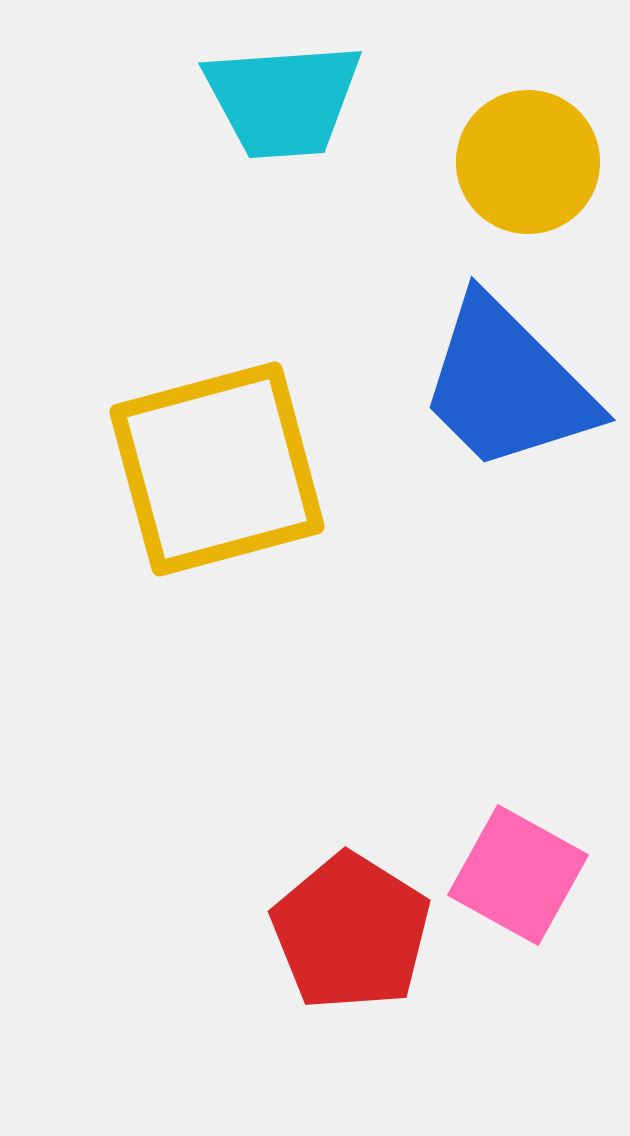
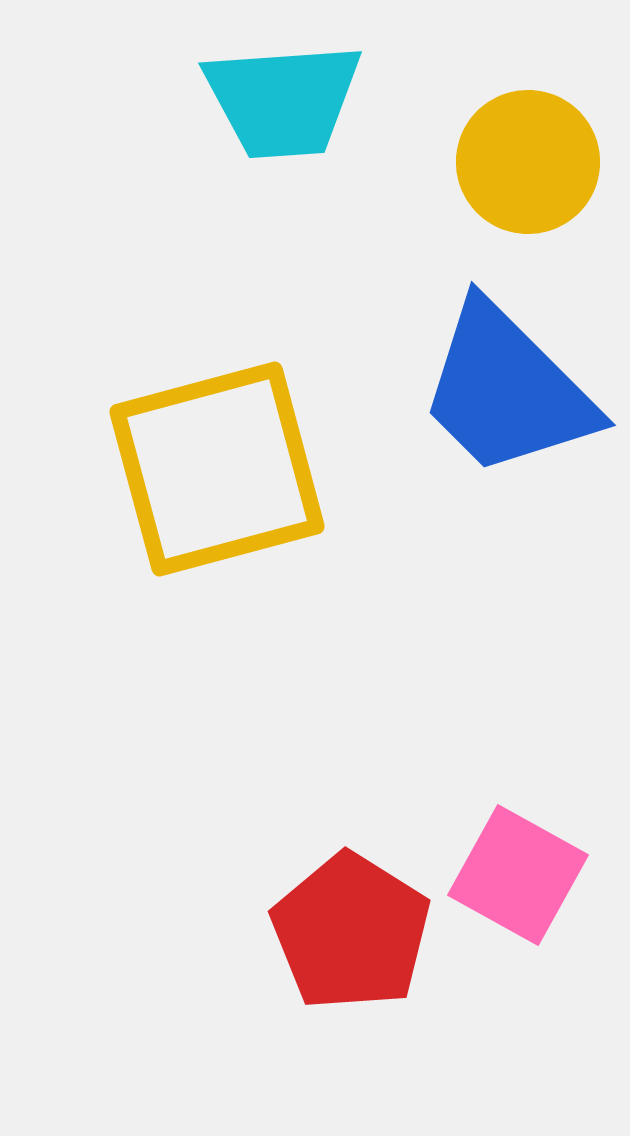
blue trapezoid: moved 5 px down
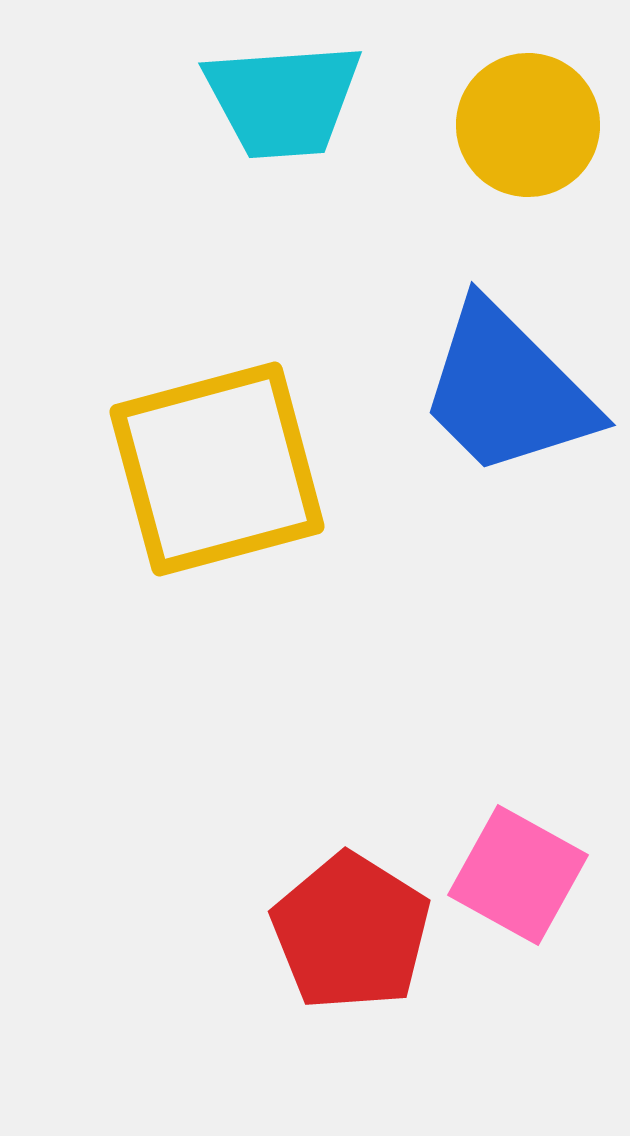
yellow circle: moved 37 px up
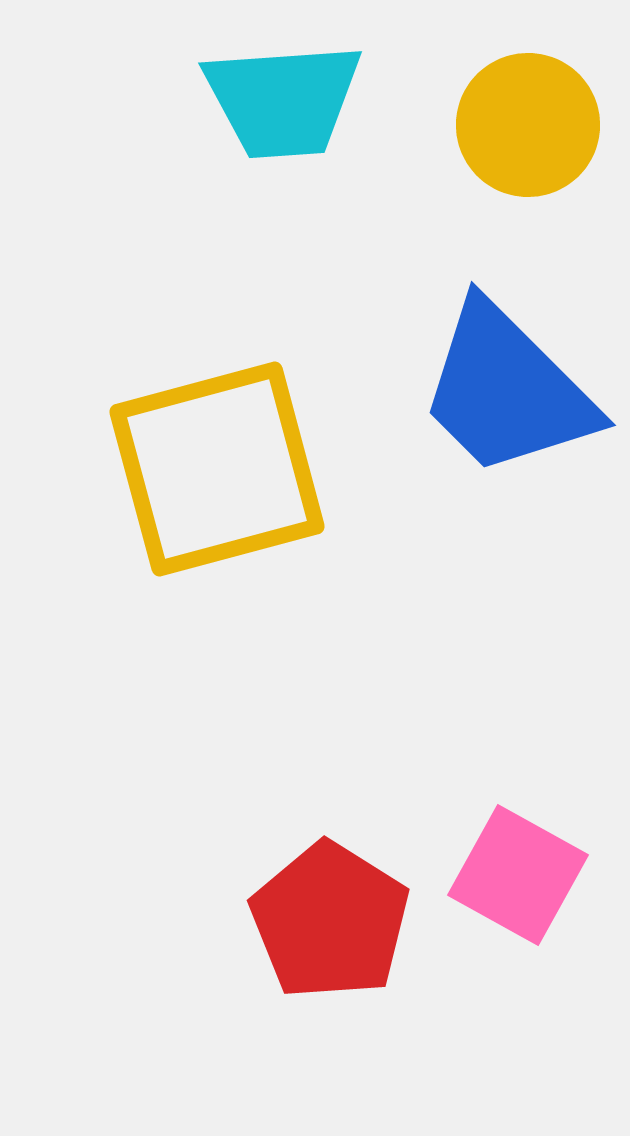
red pentagon: moved 21 px left, 11 px up
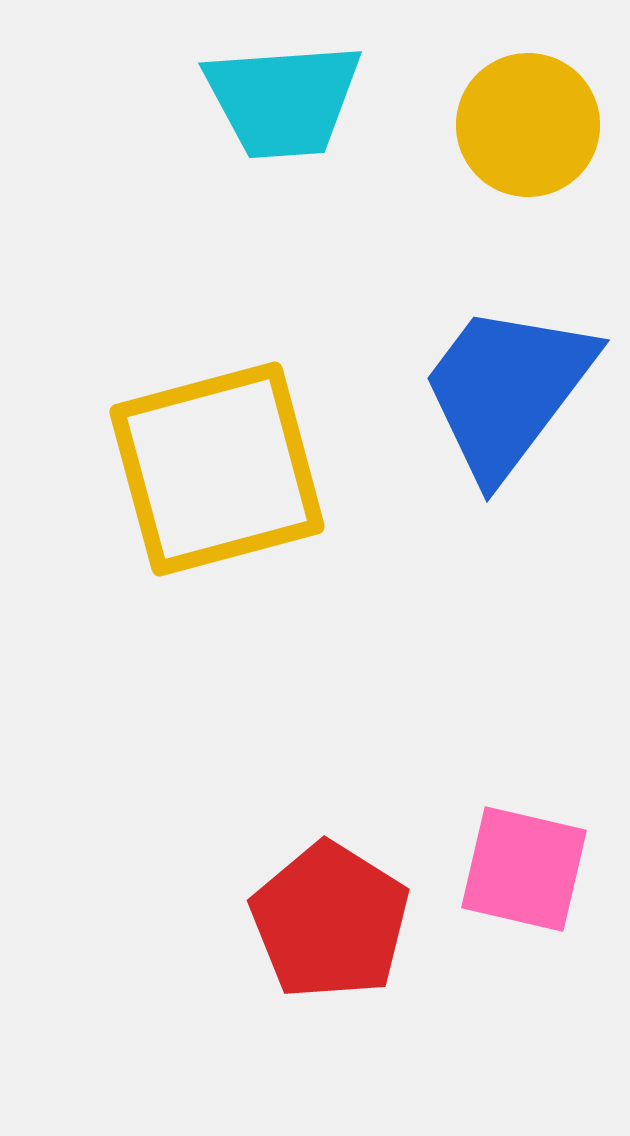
blue trapezoid: rotated 82 degrees clockwise
pink square: moved 6 px right, 6 px up; rotated 16 degrees counterclockwise
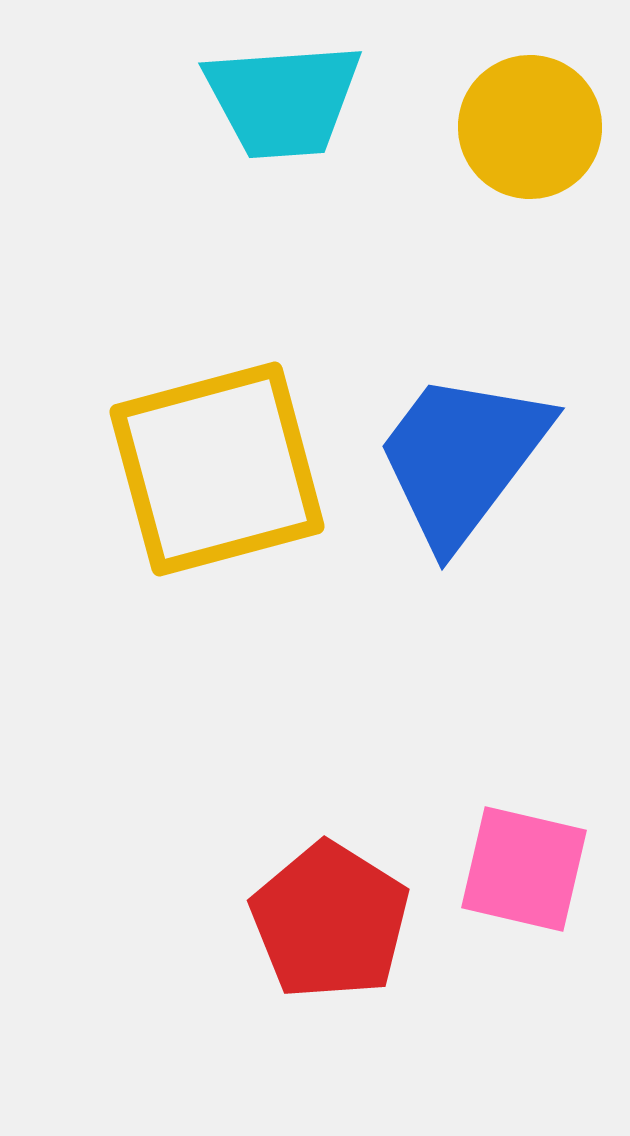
yellow circle: moved 2 px right, 2 px down
blue trapezoid: moved 45 px left, 68 px down
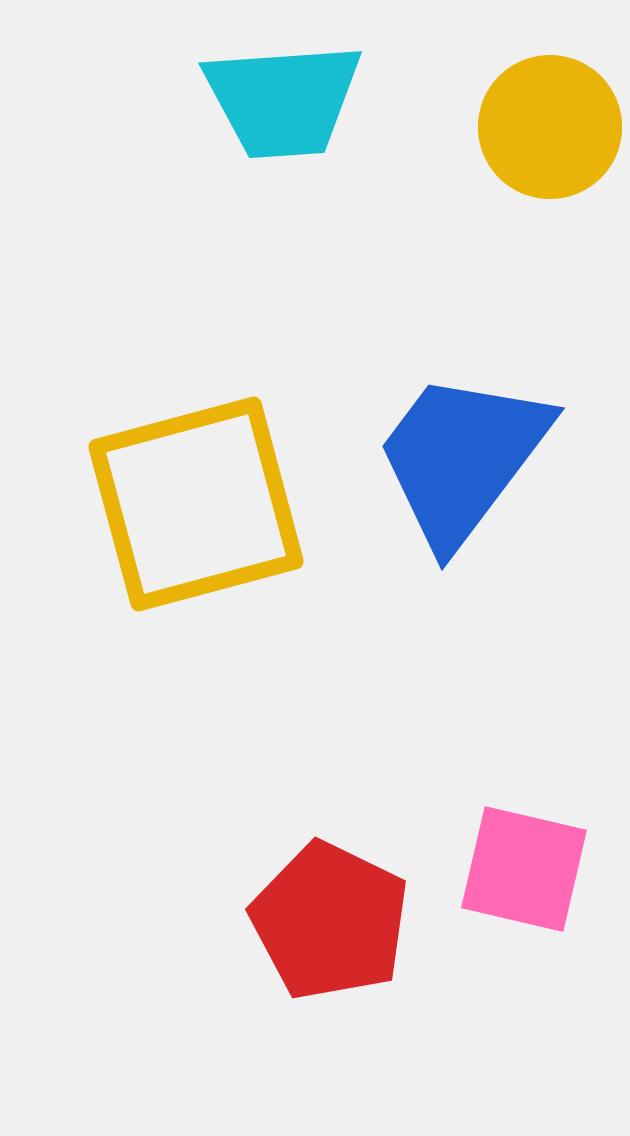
yellow circle: moved 20 px right
yellow square: moved 21 px left, 35 px down
red pentagon: rotated 6 degrees counterclockwise
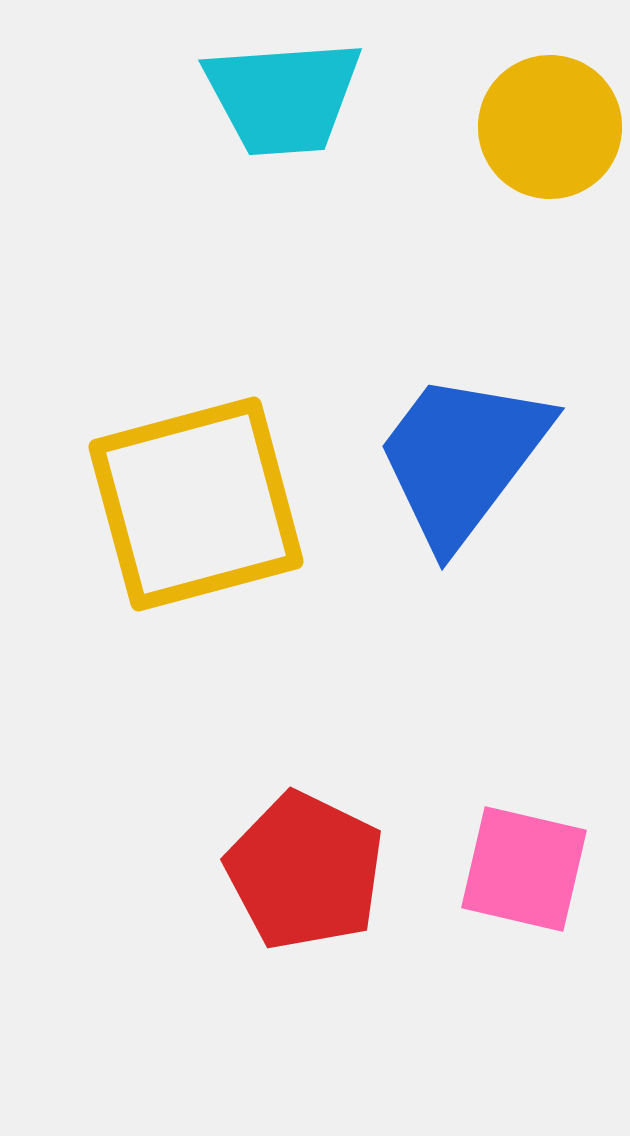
cyan trapezoid: moved 3 px up
red pentagon: moved 25 px left, 50 px up
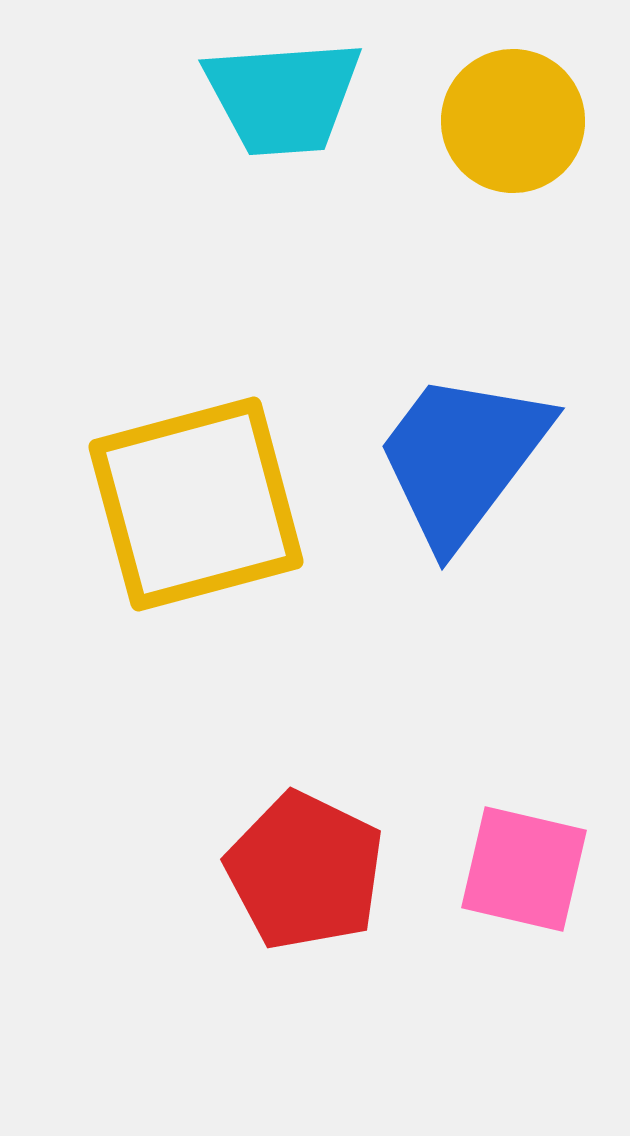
yellow circle: moved 37 px left, 6 px up
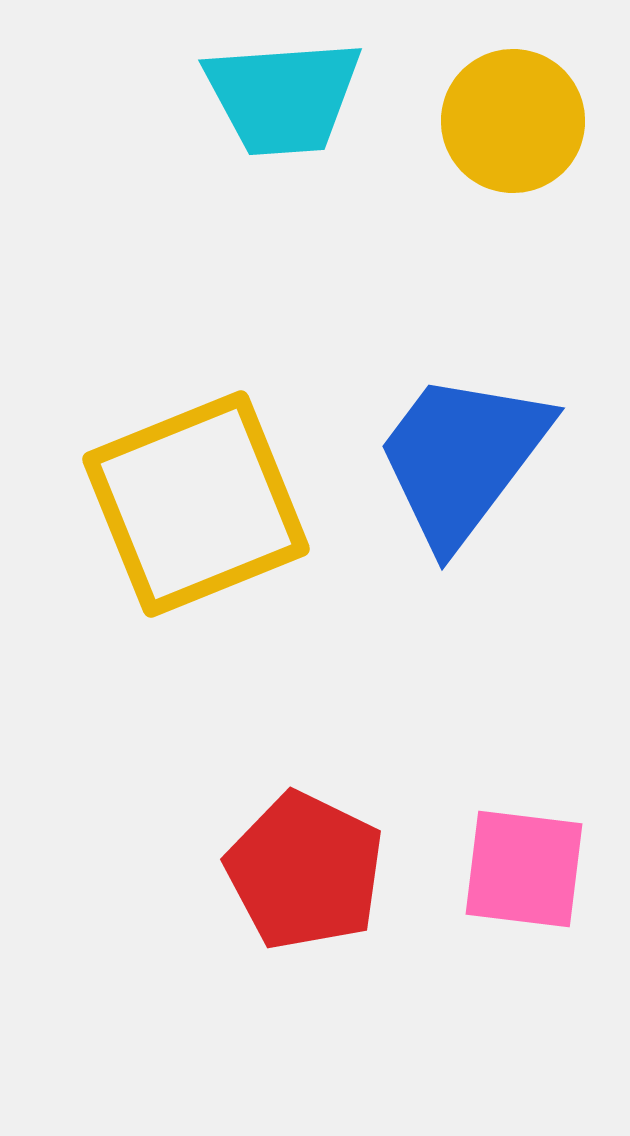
yellow square: rotated 7 degrees counterclockwise
pink square: rotated 6 degrees counterclockwise
